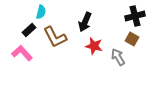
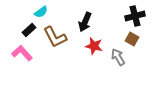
cyan semicircle: rotated 40 degrees clockwise
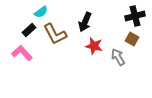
brown L-shape: moved 3 px up
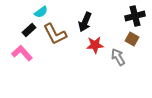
red star: moved 1 px right, 1 px up; rotated 18 degrees counterclockwise
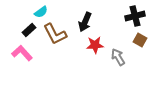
brown square: moved 8 px right, 1 px down
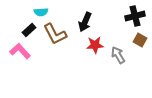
cyan semicircle: rotated 32 degrees clockwise
pink L-shape: moved 2 px left, 2 px up
gray arrow: moved 2 px up
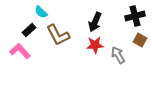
cyan semicircle: rotated 48 degrees clockwise
black arrow: moved 10 px right
brown L-shape: moved 3 px right, 1 px down
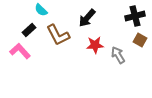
cyan semicircle: moved 2 px up
black arrow: moved 8 px left, 4 px up; rotated 18 degrees clockwise
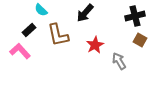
black arrow: moved 2 px left, 5 px up
brown L-shape: rotated 15 degrees clockwise
red star: rotated 24 degrees counterclockwise
gray arrow: moved 1 px right, 6 px down
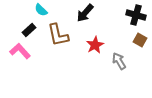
black cross: moved 1 px right, 1 px up; rotated 30 degrees clockwise
